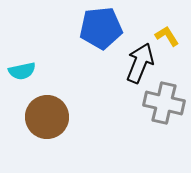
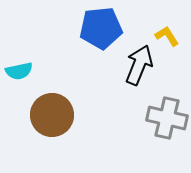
black arrow: moved 1 px left, 2 px down
cyan semicircle: moved 3 px left
gray cross: moved 3 px right, 15 px down
brown circle: moved 5 px right, 2 px up
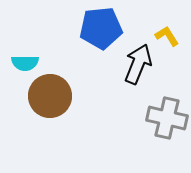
black arrow: moved 1 px left, 1 px up
cyan semicircle: moved 6 px right, 8 px up; rotated 12 degrees clockwise
brown circle: moved 2 px left, 19 px up
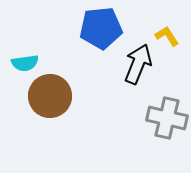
cyan semicircle: rotated 8 degrees counterclockwise
